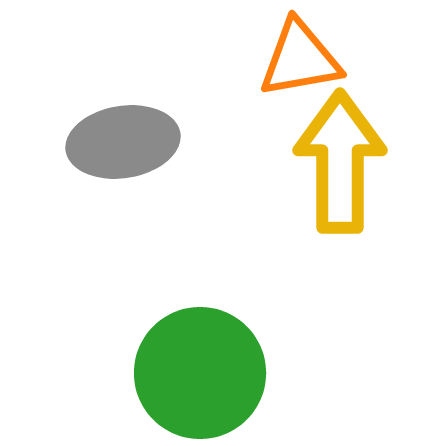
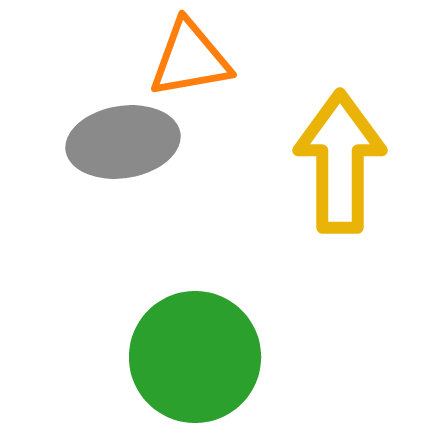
orange triangle: moved 110 px left
green circle: moved 5 px left, 16 px up
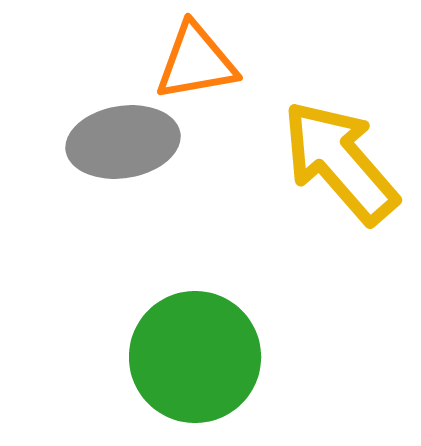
orange triangle: moved 6 px right, 3 px down
yellow arrow: rotated 41 degrees counterclockwise
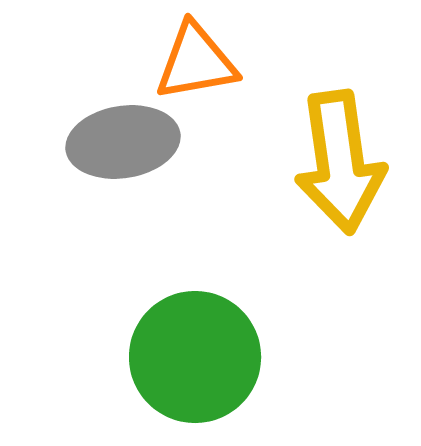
yellow arrow: rotated 147 degrees counterclockwise
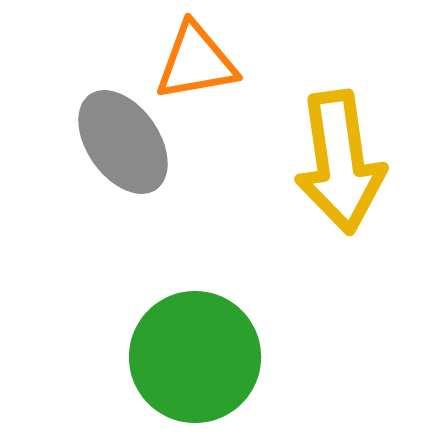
gray ellipse: rotated 64 degrees clockwise
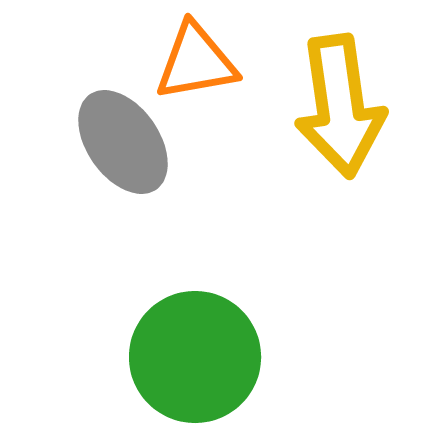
yellow arrow: moved 56 px up
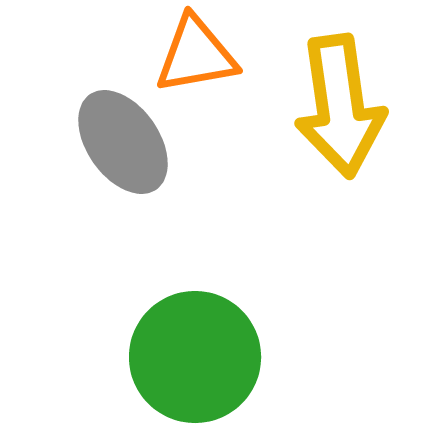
orange triangle: moved 7 px up
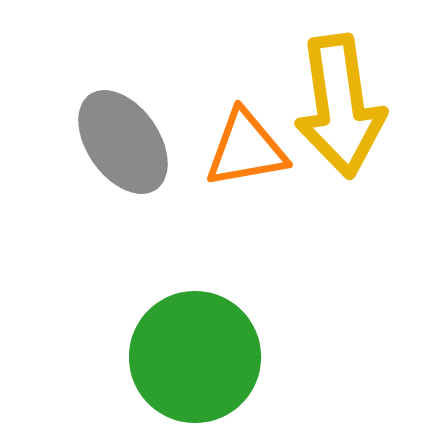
orange triangle: moved 50 px right, 94 px down
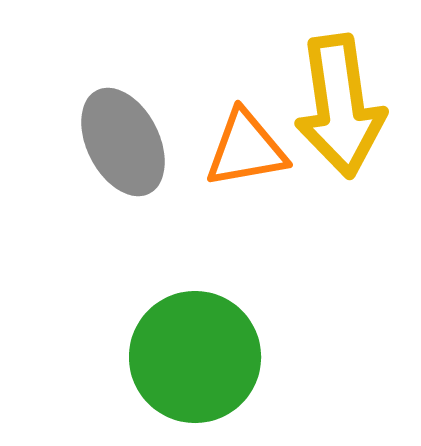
gray ellipse: rotated 8 degrees clockwise
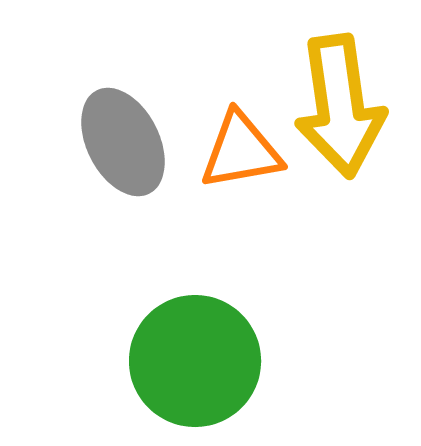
orange triangle: moved 5 px left, 2 px down
green circle: moved 4 px down
